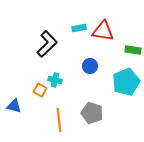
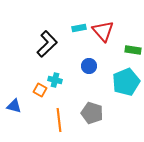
red triangle: rotated 40 degrees clockwise
blue circle: moved 1 px left
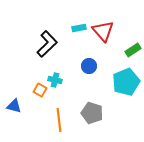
green rectangle: rotated 42 degrees counterclockwise
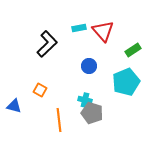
cyan cross: moved 30 px right, 20 px down
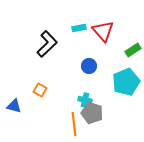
orange line: moved 15 px right, 4 px down
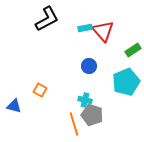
cyan rectangle: moved 6 px right
black L-shape: moved 25 px up; rotated 16 degrees clockwise
gray pentagon: moved 2 px down
orange line: rotated 10 degrees counterclockwise
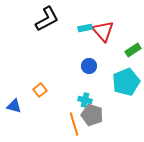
orange square: rotated 24 degrees clockwise
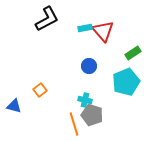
green rectangle: moved 3 px down
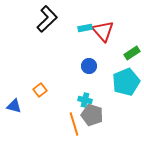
black L-shape: rotated 16 degrees counterclockwise
green rectangle: moved 1 px left
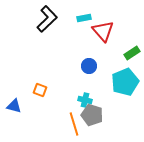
cyan rectangle: moved 1 px left, 10 px up
cyan pentagon: moved 1 px left
orange square: rotated 32 degrees counterclockwise
